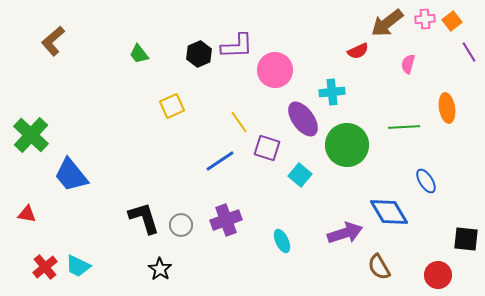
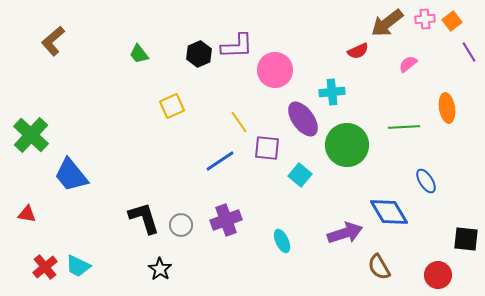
pink semicircle: rotated 36 degrees clockwise
purple square: rotated 12 degrees counterclockwise
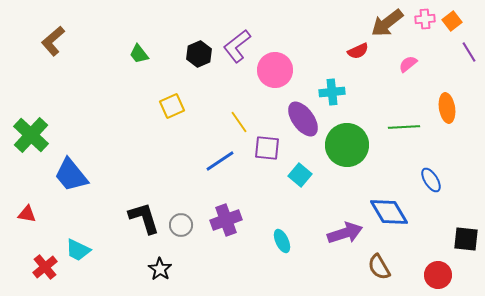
purple L-shape: rotated 144 degrees clockwise
blue ellipse: moved 5 px right, 1 px up
cyan trapezoid: moved 16 px up
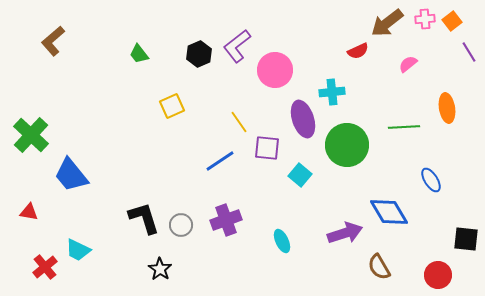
purple ellipse: rotated 18 degrees clockwise
red triangle: moved 2 px right, 2 px up
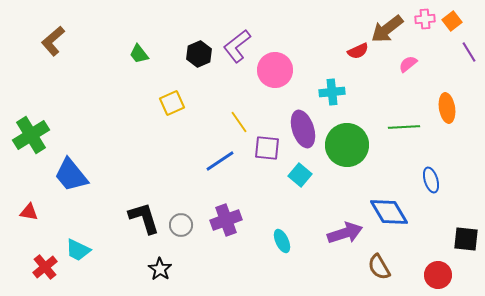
brown arrow: moved 6 px down
yellow square: moved 3 px up
purple ellipse: moved 10 px down
green cross: rotated 15 degrees clockwise
blue ellipse: rotated 15 degrees clockwise
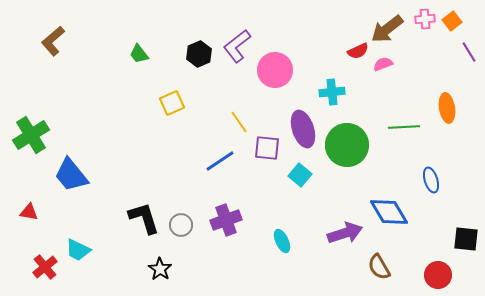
pink semicircle: moved 25 px left; rotated 18 degrees clockwise
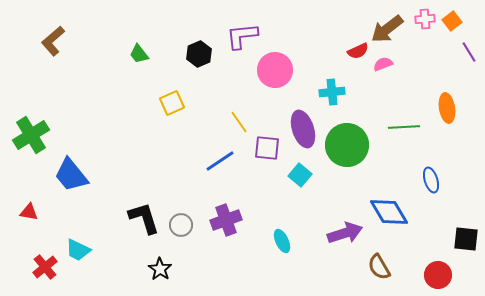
purple L-shape: moved 5 px right, 10 px up; rotated 32 degrees clockwise
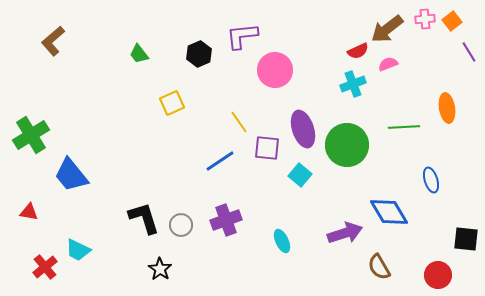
pink semicircle: moved 5 px right
cyan cross: moved 21 px right, 8 px up; rotated 15 degrees counterclockwise
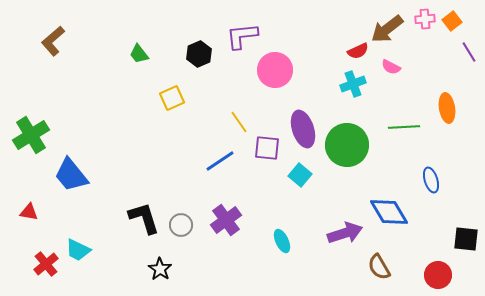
pink semicircle: moved 3 px right, 3 px down; rotated 132 degrees counterclockwise
yellow square: moved 5 px up
purple cross: rotated 16 degrees counterclockwise
red cross: moved 1 px right, 3 px up
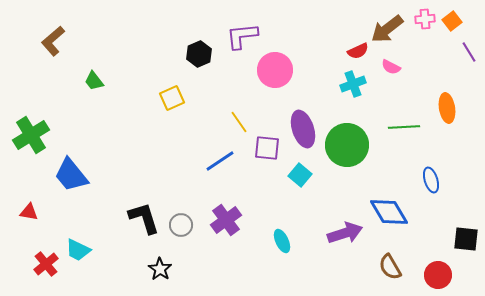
green trapezoid: moved 45 px left, 27 px down
brown semicircle: moved 11 px right
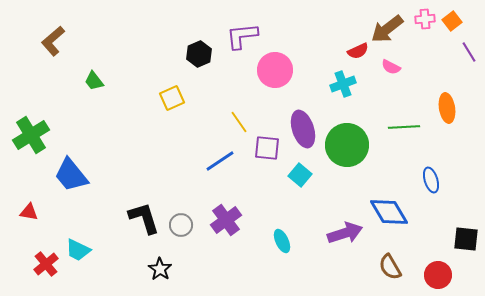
cyan cross: moved 10 px left
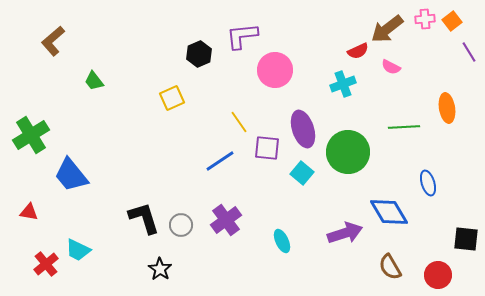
green circle: moved 1 px right, 7 px down
cyan square: moved 2 px right, 2 px up
blue ellipse: moved 3 px left, 3 px down
